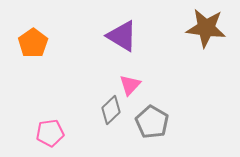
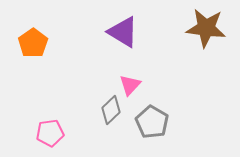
purple triangle: moved 1 px right, 4 px up
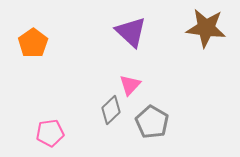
purple triangle: moved 8 px right; rotated 12 degrees clockwise
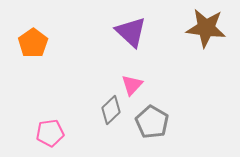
pink triangle: moved 2 px right
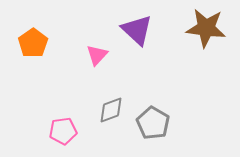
purple triangle: moved 6 px right, 2 px up
pink triangle: moved 35 px left, 30 px up
gray diamond: rotated 24 degrees clockwise
gray pentagon: moved 1 px right, 1 px down
pink pentagon: moved 13 px right, 2 px up
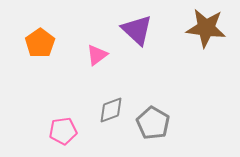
orange pentagon: moved 7 px right
pink triangle: rotated 10 degrees clockwise
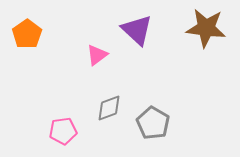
orange pentagon: moved 13 px left, 9 px up
gray diamond: moved 2 px left, 2 px up
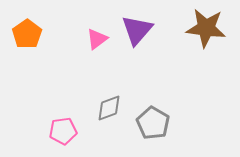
purple triangle: rotated 28 degrees clockwise
pink triangle: moved 16 px up
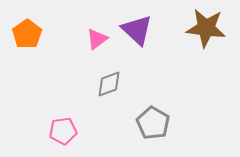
purple triangle: rotated 28 degrees counterclockwise
gray diamond: moved 24 px up
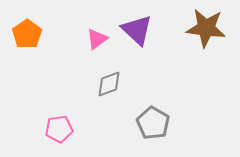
pink pentagon: moved 4 px left, 2 px up
